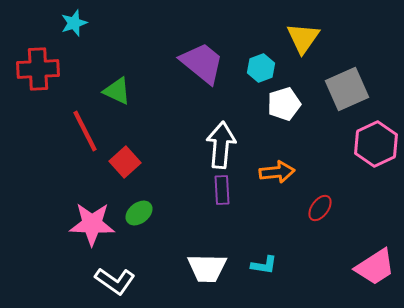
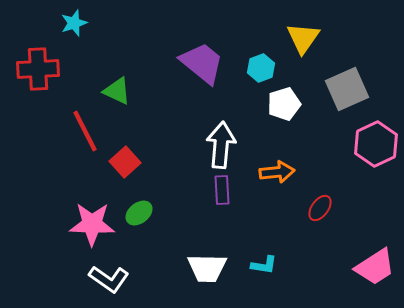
white L-shape: moved 6 px left, 2 px up
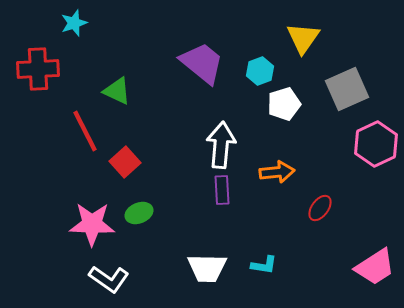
cyan hexagon: moved 1 px left, 3 px down
green ellipse: rotated 16 degrees clockwise
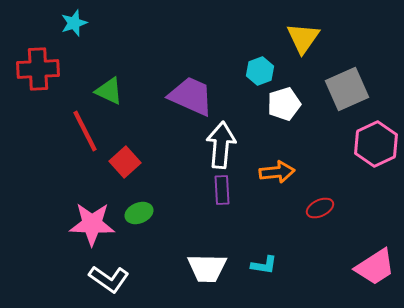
purple trapezoid: moved 11 px left, 33 px down; rotated 15 degrees counterclockwise
green triangle: moved 8 px left
red ellipse: rotated 28 degrees clockwise
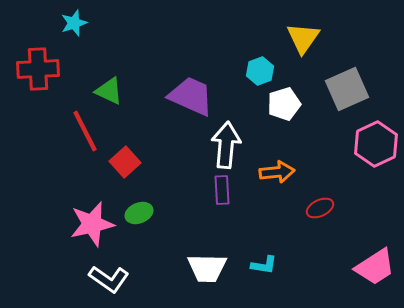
white arrow: moved 5 px right
pink star: rotated 15 degrees counterclockwise
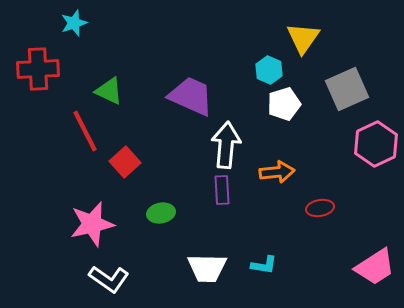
cyan hexagon: moved 9 px right, 1 px up; rotated 16 degrees counterclockwise
red ellipse: rotated 16 degrees clockwise
green ellipse: moved 22 px right; rotated 12 degrees clockwise
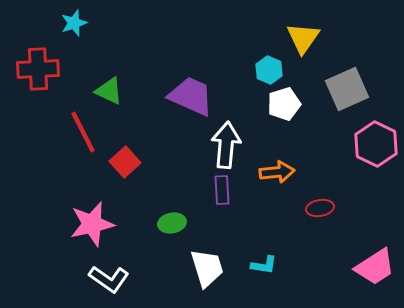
red line: moved 2 px left, 1 px down
pink hexagon: rotated 9 degrees counterclockwise
green ellipse: moved 11 px right, 10 px down
white trapezoid: rotated 108 degrees counterclockwise
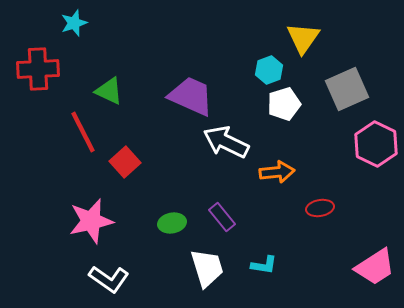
cyan hexagon: rotated 16 degrees clockwise
white arrow: moved 3 px up; rotated 69 degrees counterclockwise
purple rectangle: moved 27 px down; rotated 36 degrees counterclockwise
pink star: moved 1 px left, 3 px up
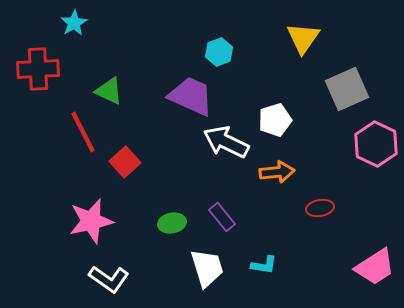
cyan star: rotated 12 degrees counterclockwise
cyan hexagon: moved 50 px left, 18 px up
white pentagon: moved 9 px left, 16 px down
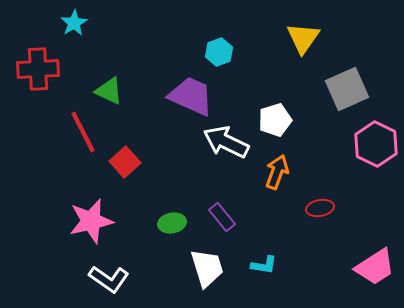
orange arrow: rotated 64 degrees counterclockwise
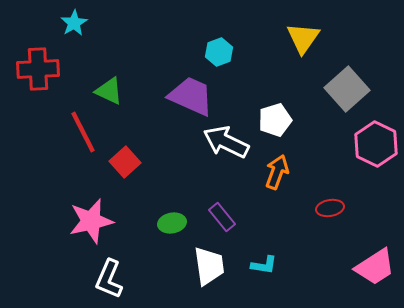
gray square: rotated 18 degrees counterclockwise
red ellipse: moved 10 px right
white trapezoid: moved 2 px right, 2 px up; rotated 9 degrees clockwise
white L-shape: rotated 78 degrees clockwise
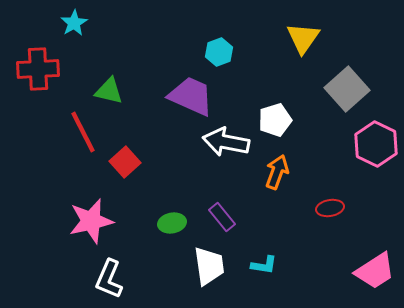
green triangle: rotated 12 degrees counterclockwise
white arrow: rotated 15 degrees counterclockwise
pink trapezoid: moved 4 px down
